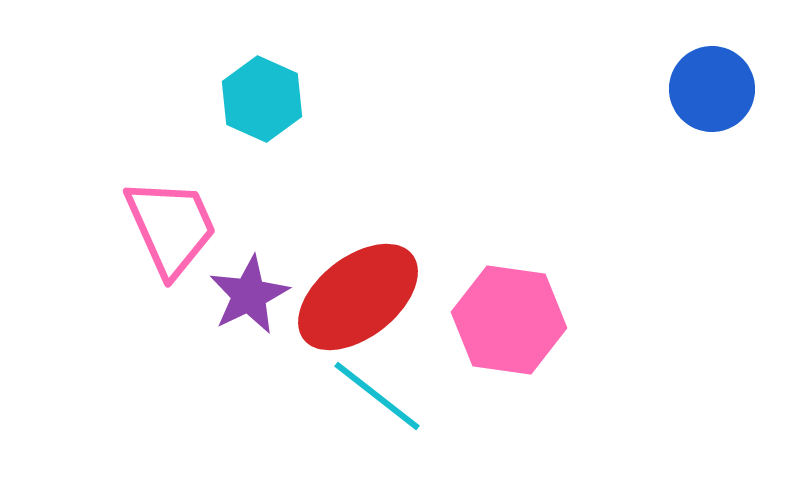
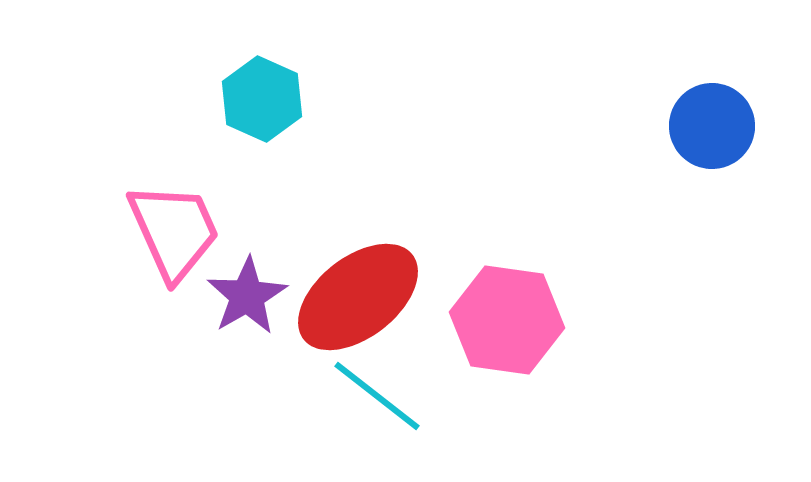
blue circle: moved 37 px down
pink trapezoid: moved 3 px right, 4 px down
purple star: moved 2 px left, 1 px down; rotated 4 degrees counterclockwise
pink hexagon: moved 2 px left
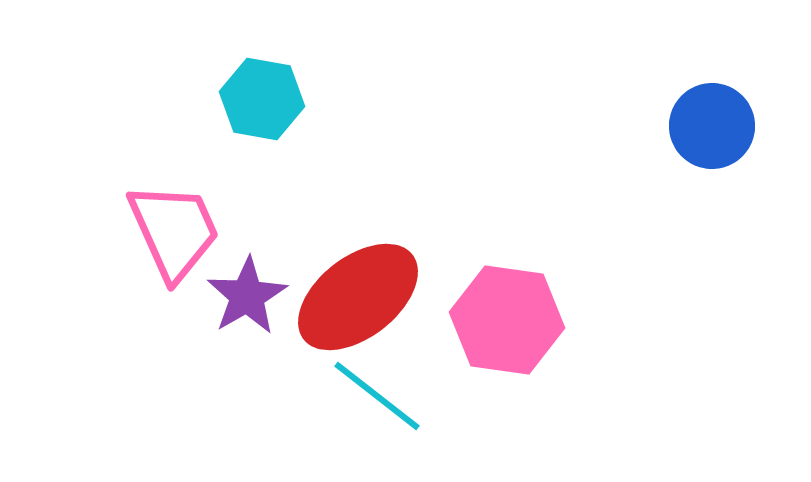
cyan hexagon: rotated 14 degrees counterclockwise
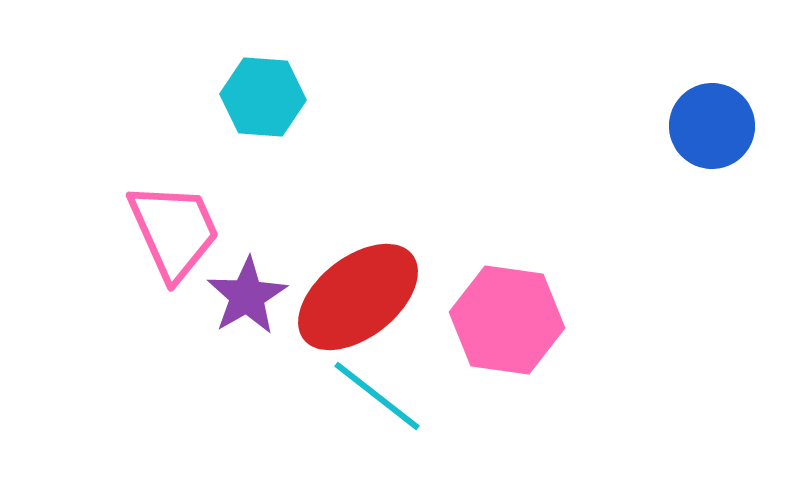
cyan hexagon: moved 1 px right, 2 px up; rotated 6 degrees counterclockwise
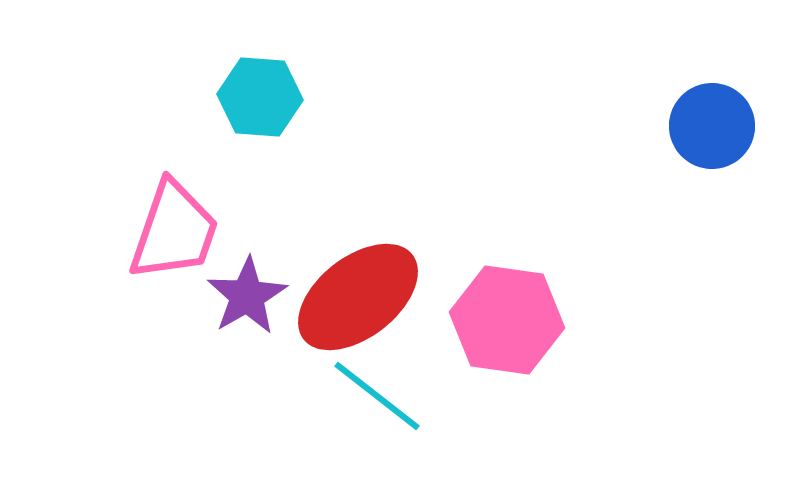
cyan hexagon: moved 3 px left
pink trapezoid: rotated 43 degrees clockwise
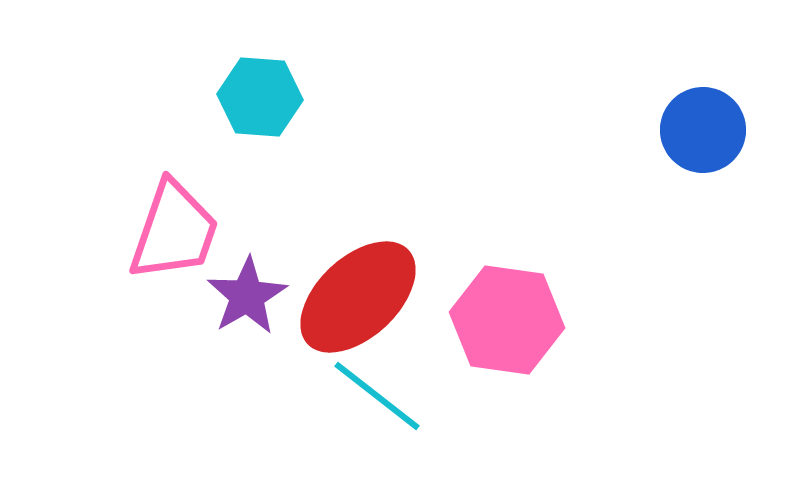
blue circle: moved 9 px left, 4 px down
red ellipse: rotated 5 degrees counterclockwise
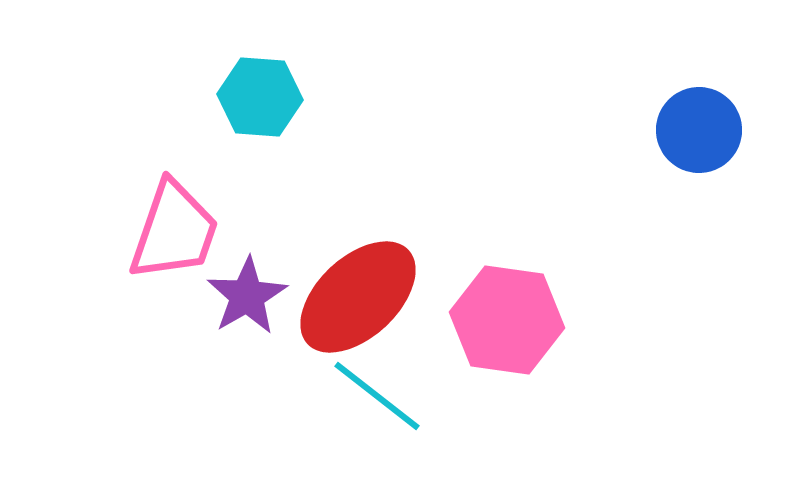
blue circle: moved 4 px left
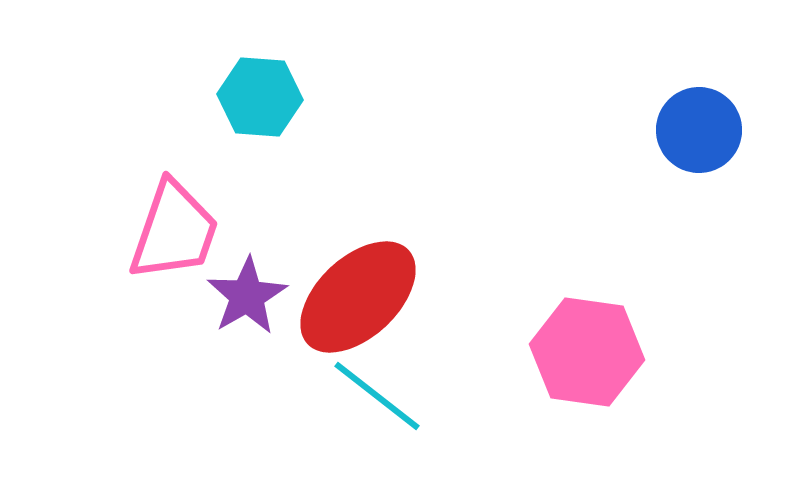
pink hexagon: moved 80 px right, 32 px down
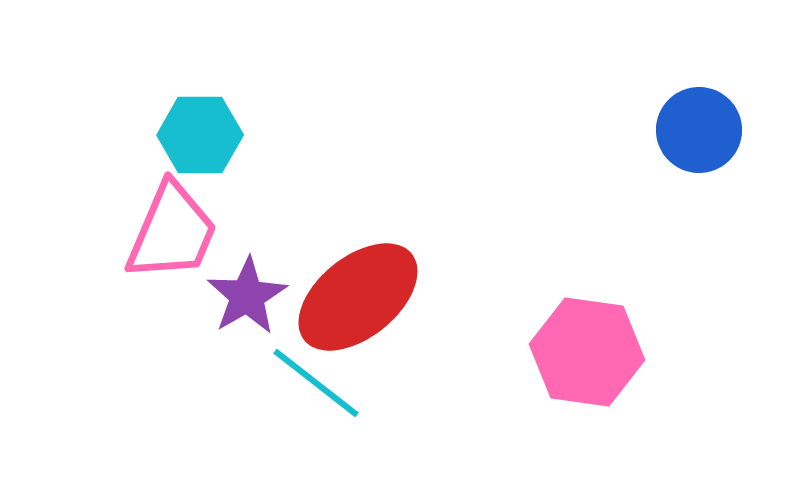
cyan hexagon: moved 60 px left, 38 px down; rotated 4 degrees counterclockwise
pink trapezoid: moved 2 px left, 1 px down; rotated 4 degrees clockwise
red ellipse: rotated 4 degrees clockwise
cyan line: moved 61 px left, 13 px up
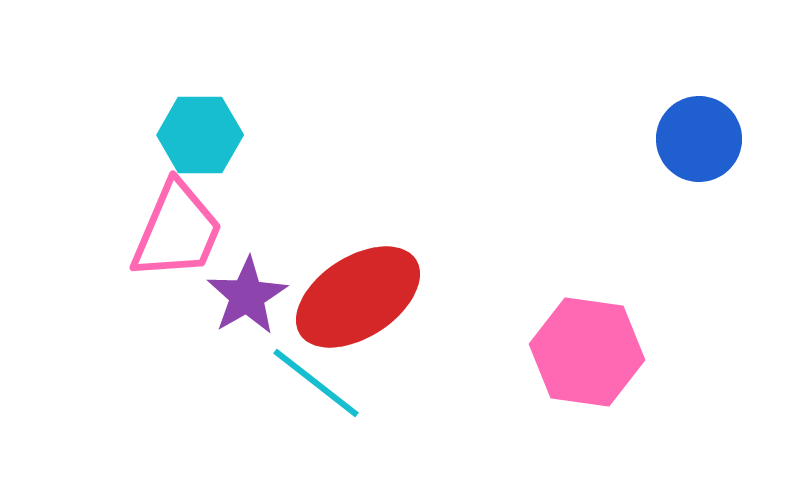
blue circle: moved 9 px down
pink trapezoid: moved 5 px right, 1 px up
red ellipse: rotated 6 degrees clockwise
